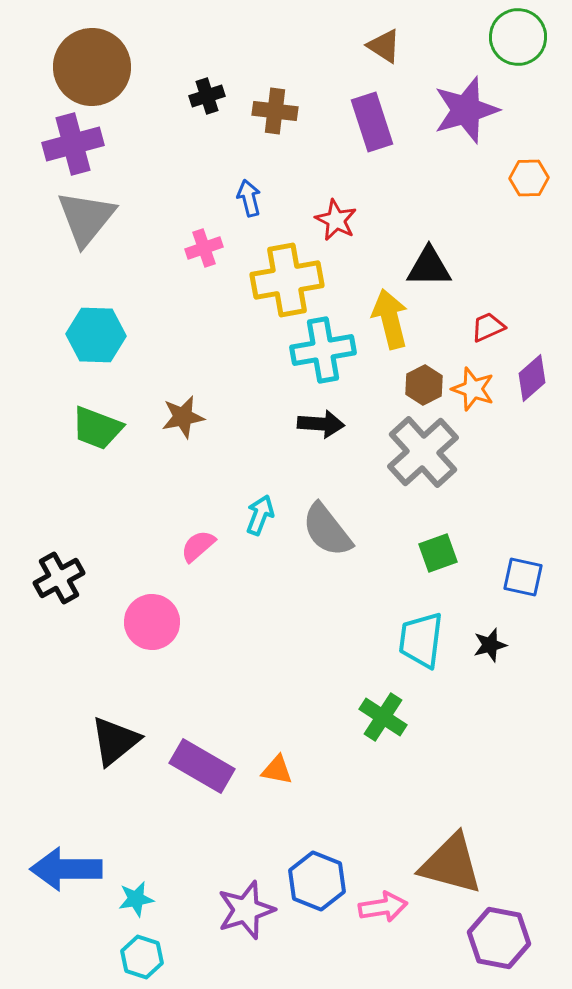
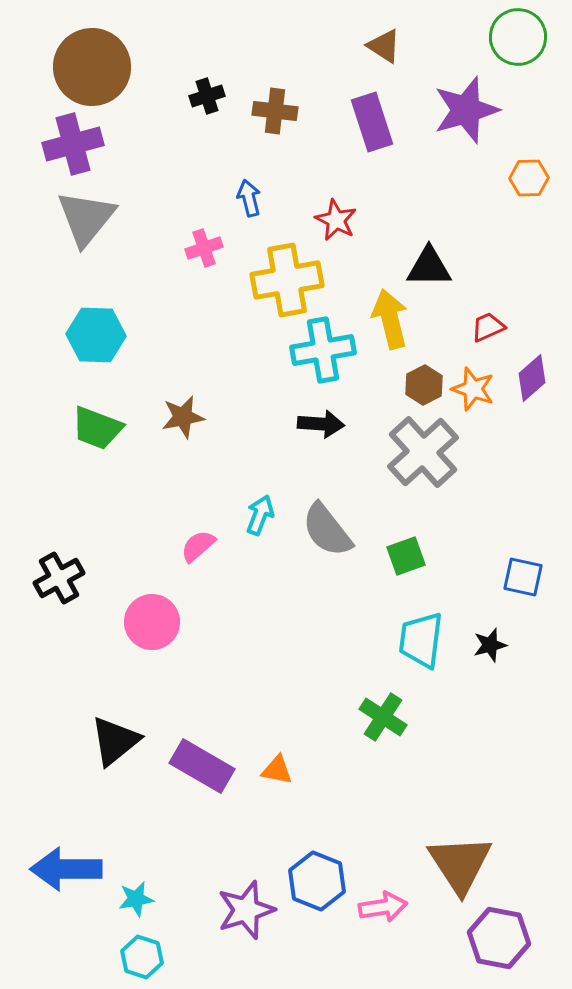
green square at (438, 553): moved 32 px left, 3 px down
brown triangle at (451, 864): moved 9 px right; rotated 42 degrees clockwise
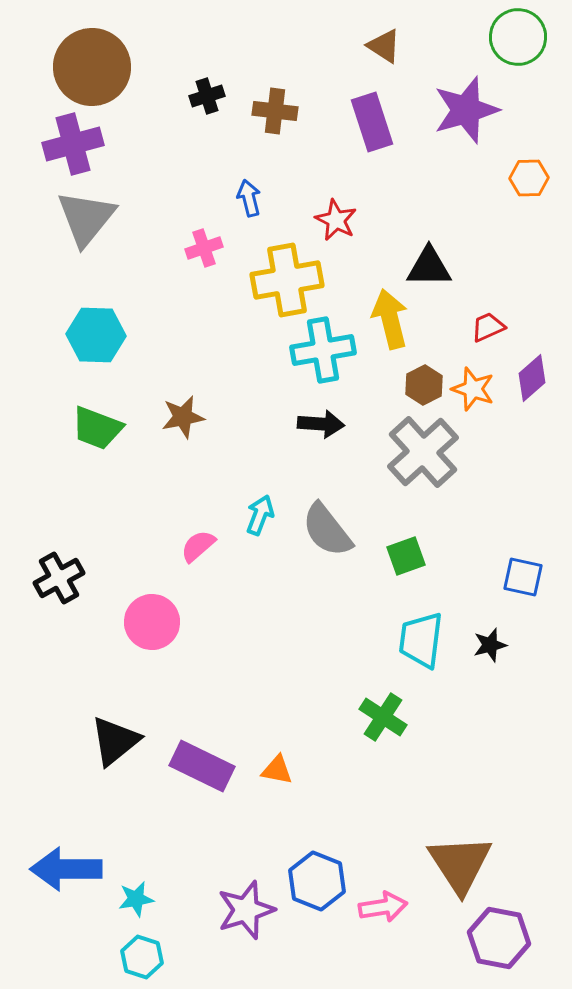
purple rectangle at (202, 766): rotated 4 degrees counterclockwise
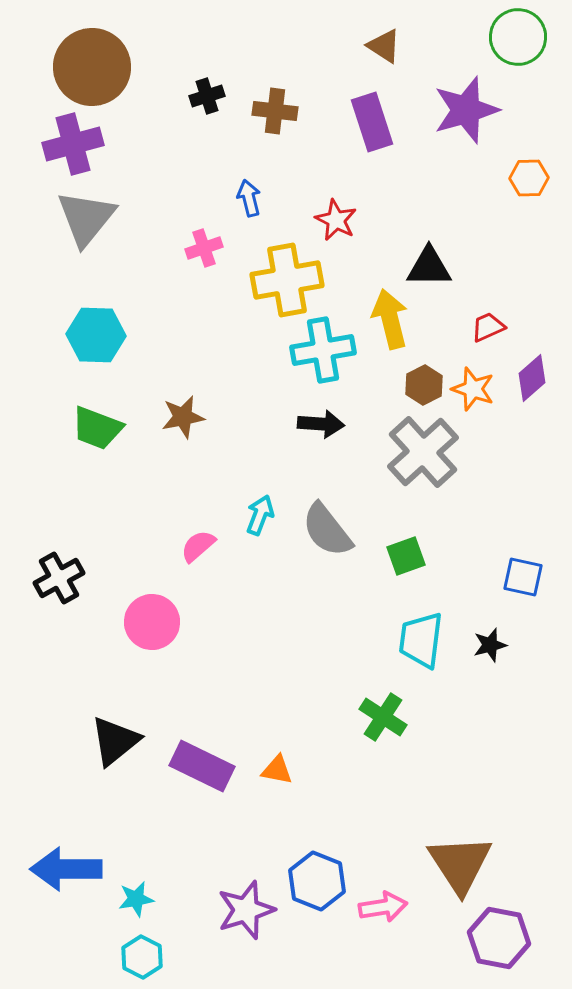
cyan hexagon at (142, 957): rotated 9 degrees clockwise
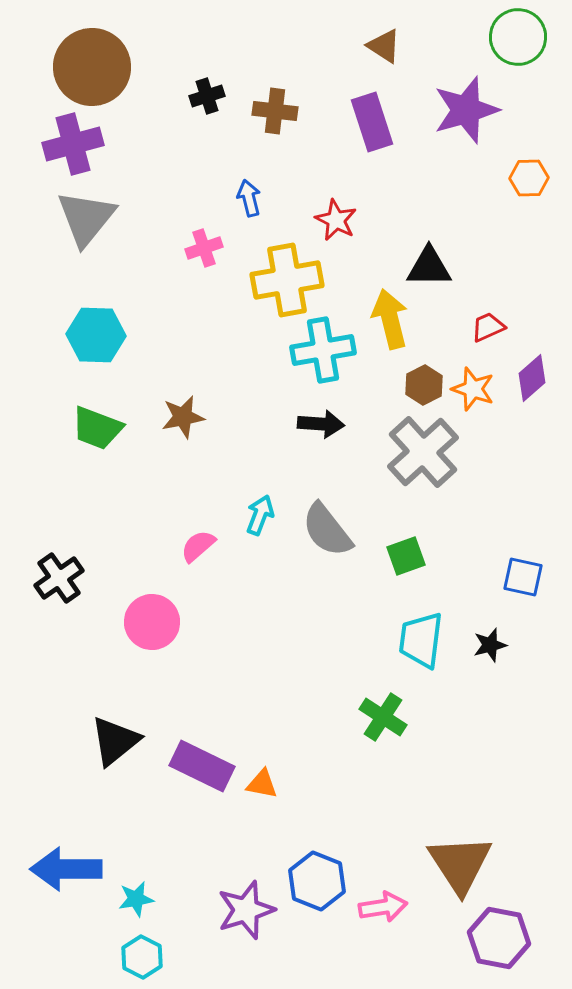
black cross at (59, 578): rotated 6 degrees counterclockwise
orange triangle at (277, 770): moved 15 px left, 14 px down
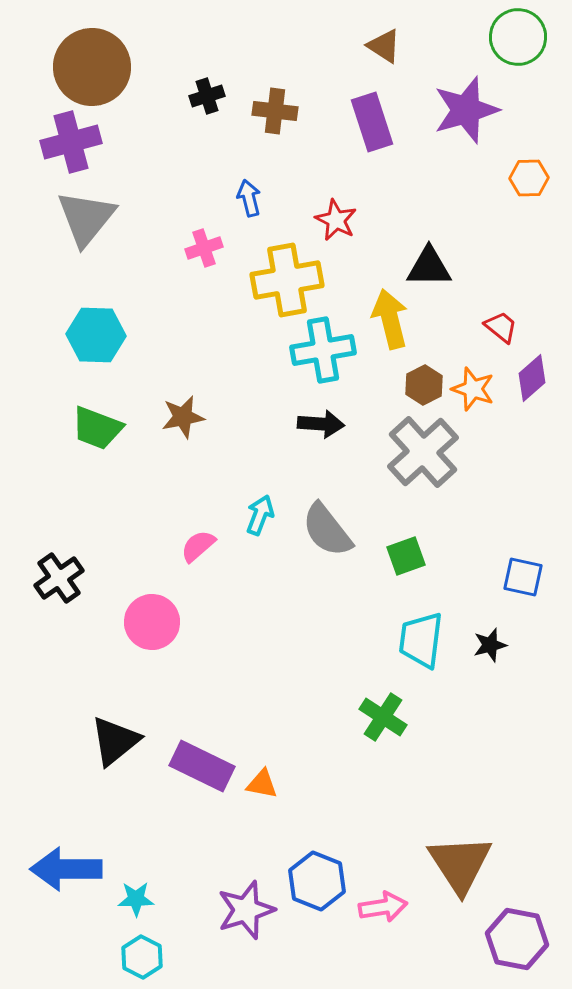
purple cross at (73, 144): moved 2 px left, 2 px up
red trapezoid at (488, 327): moved 13 px right; rotated 63 degrees clockwise
cyan star at (136, 899): rotated 9 degrees clockwise
purple hexagon at (499, 938): moved 18 px right, 1 px down
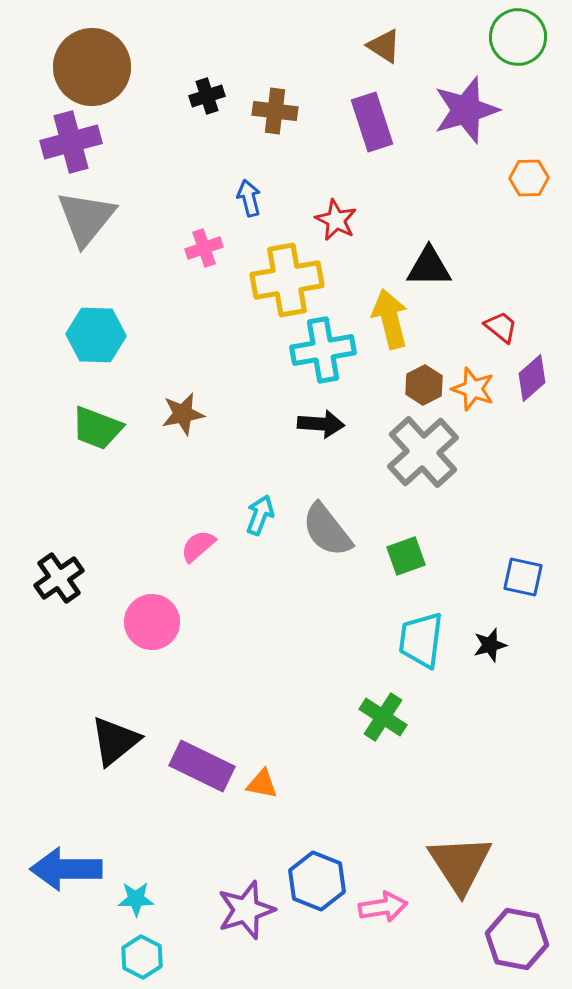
brown star at (183, 417): moved 3 px up
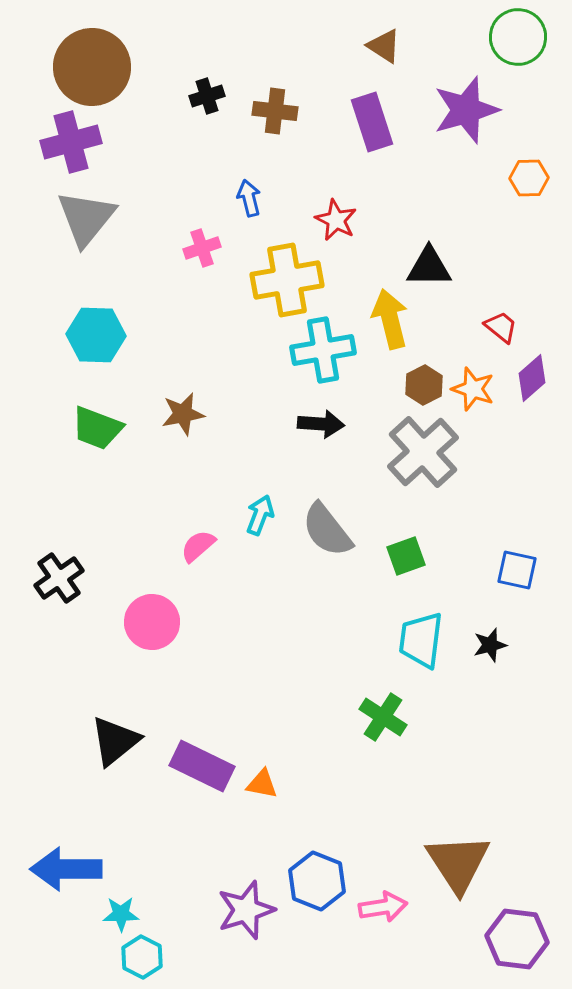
pink cross at (204, 248): moved 2 px left
blue square at (523, 577): moved 6 px left, 7 px up
brown triangle at (460, 864): moved 2 px left, 1 px up
cyan star at (136, 899): moved 15 px left, 15 px down
purple hexagon at (517, 939): rotated 4 degrees counterclockwise
